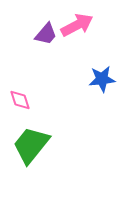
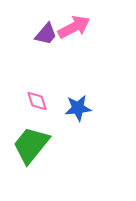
pink arrow: moved 3 px left, 2 px down
blue star: moved 24 px left, 29 px down
pink diamond: moved 17 px right, 1 px down
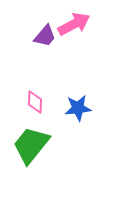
pink arrow: moved 3 px up
purple trapezoid: moved 1 px left, 2 px down
pink diamond: moved 2 px left, 1 px down; rotated 20 degrees clockwise
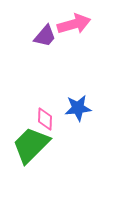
pink arrow: rotated 12 degrees clockwise
pink diamond: moved 10 px right, 17 px down
green trapezoid: rotated 6 degrees clockwise
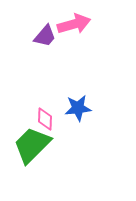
green trapezoid: moved 1 px right
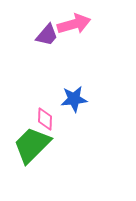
purple trapezoid: moved 2 px right, 1 px up
blue star: moved 4 px left, 9 px up
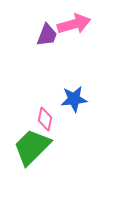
purple trapezoid: rotated 20 degrees counterclockwise
pink diamond: rotated 10 degrees clockwise
green trapezoid: moved 2 px down
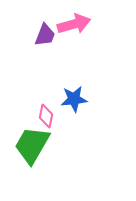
purple trapezoid: moved 2 px left
pink diamond: moved 1 px right, 3 px up
green trapezoid: moved 2 px up; rotated 15 degrees counterclockwise
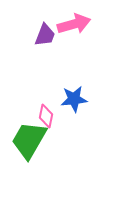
green trapezoid: moved 3 px left, 5 px up
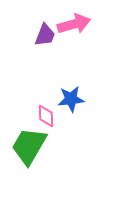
blue star: moved 3 px left
pink diamond: rotated 15 degrees counterclockwise
green trapezoid: moved 6 px down
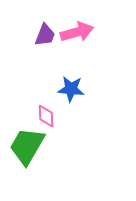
pink arrow: moved 3 px right, 8 px down
blue star: moved 10 px up; rotated 12 degrees clockwise
green trapezoid: moved 2 px left
